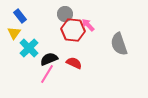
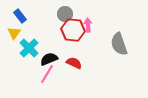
pink arrow: rotated 40 degrees clockwise
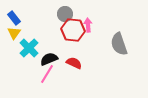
blue rectangle: moved 6 px left, 2 px down
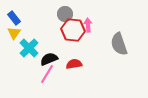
red semicircle: moved 1 px down; rotated 35 degrees counterclockwise
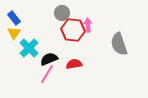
gray circle: moved 3 px left, 1 px up
